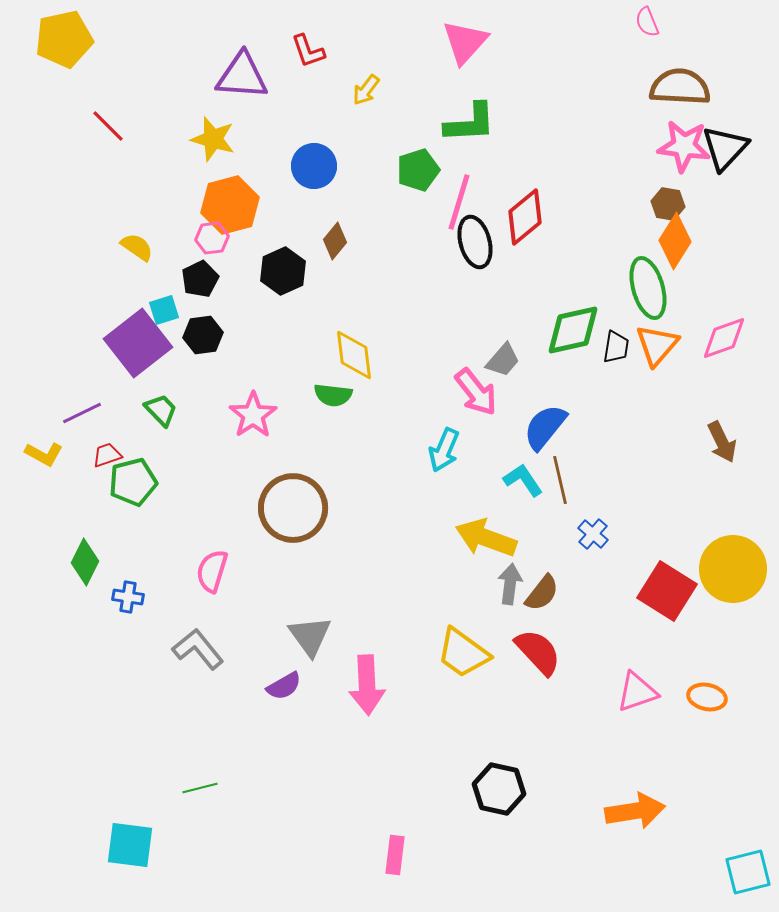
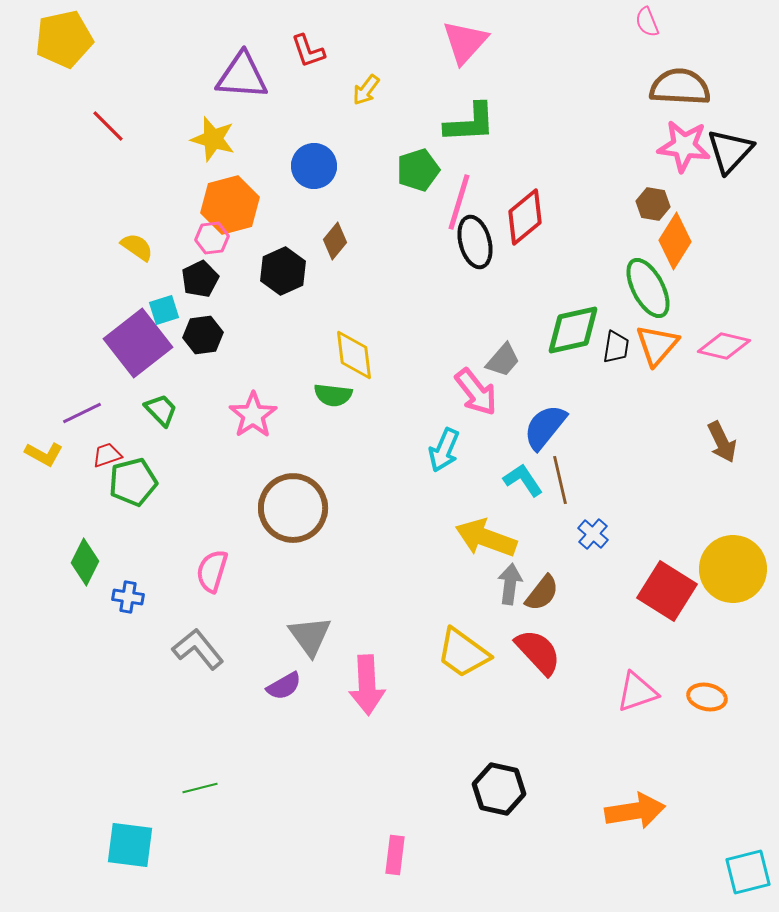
black triangle at (725, 148): moved 5 px right, 3 px down
brown hexagon at (668, 204): moved 15 px left
green ellipse at (648, 288): rotated 12 degrees counterclockwise
pink diamond at (724, 338): moved 8 px down; rotated 33 degrees clockwise
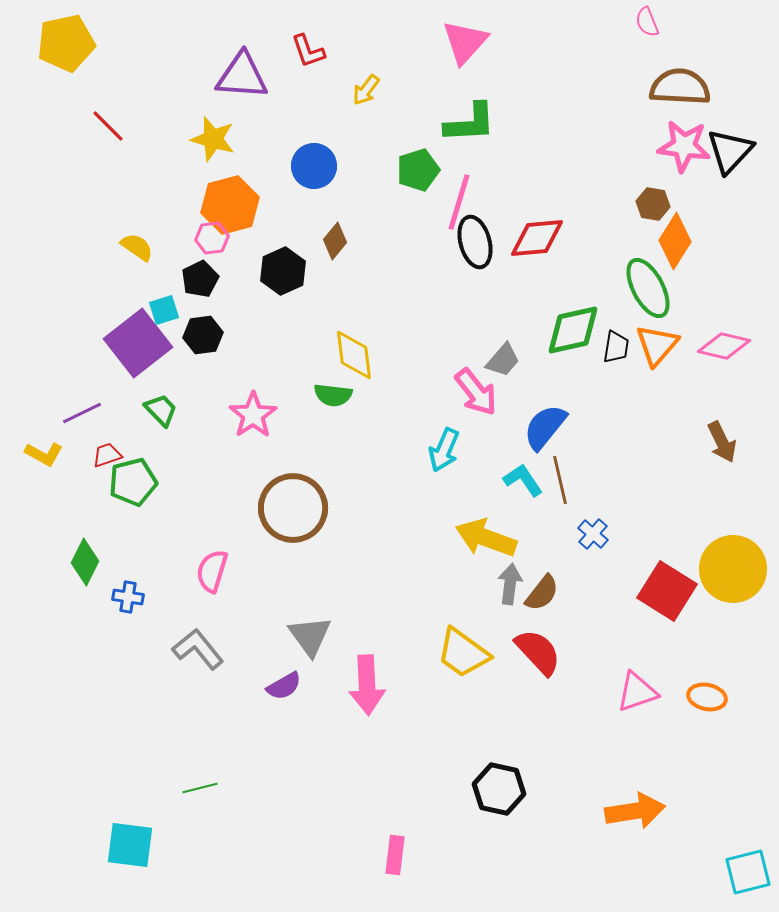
yellow pentagon at (64, 39): moved 2 px right, 4 px down
red diamond at (525, 217): moved 12 px right, 21 px down; rotated 34 degrees clockwise
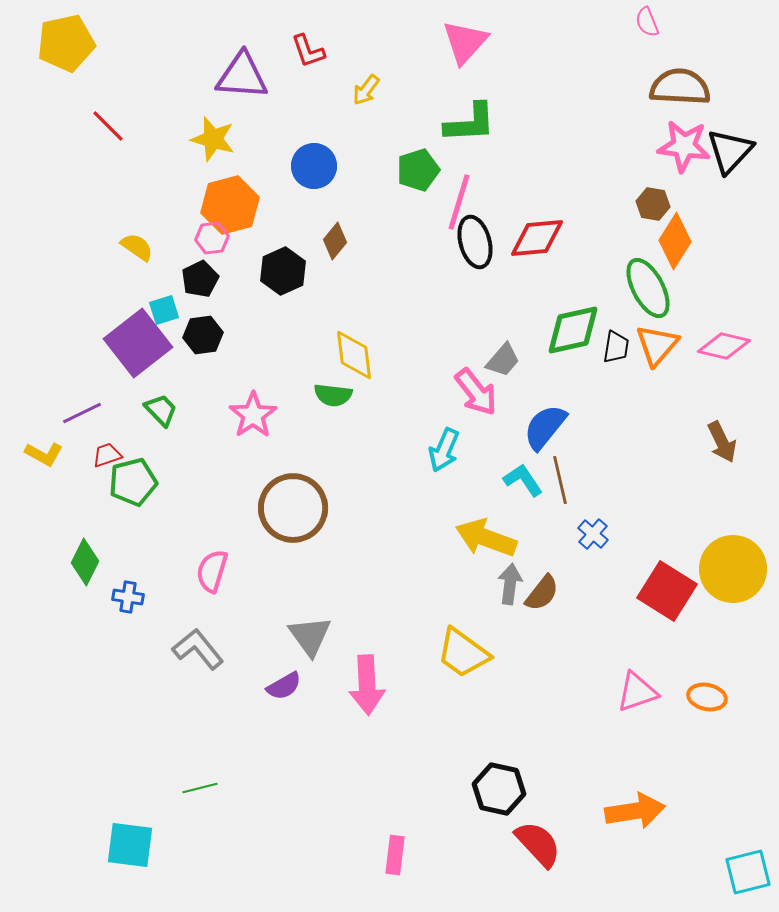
red semicircle at (538, 652): moved 192 px down
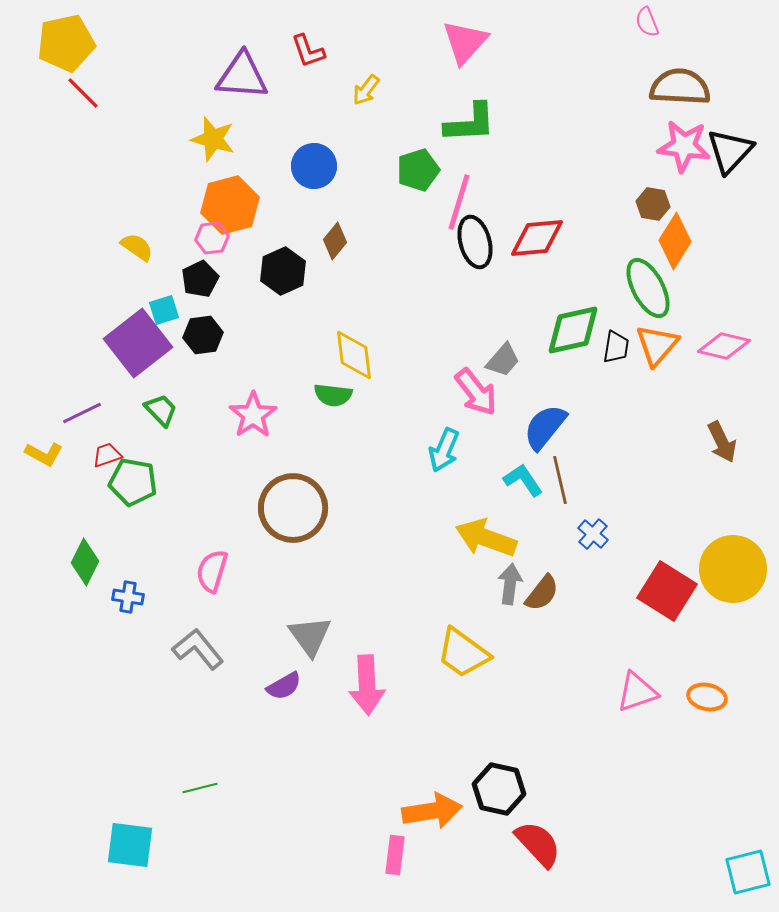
red line at (108, 126): moved 25 px left, 33 px up
green pentagon at (133, 482): rotated 24 degrees clockwise
orange arrow at (635, 811): moved 203 px left
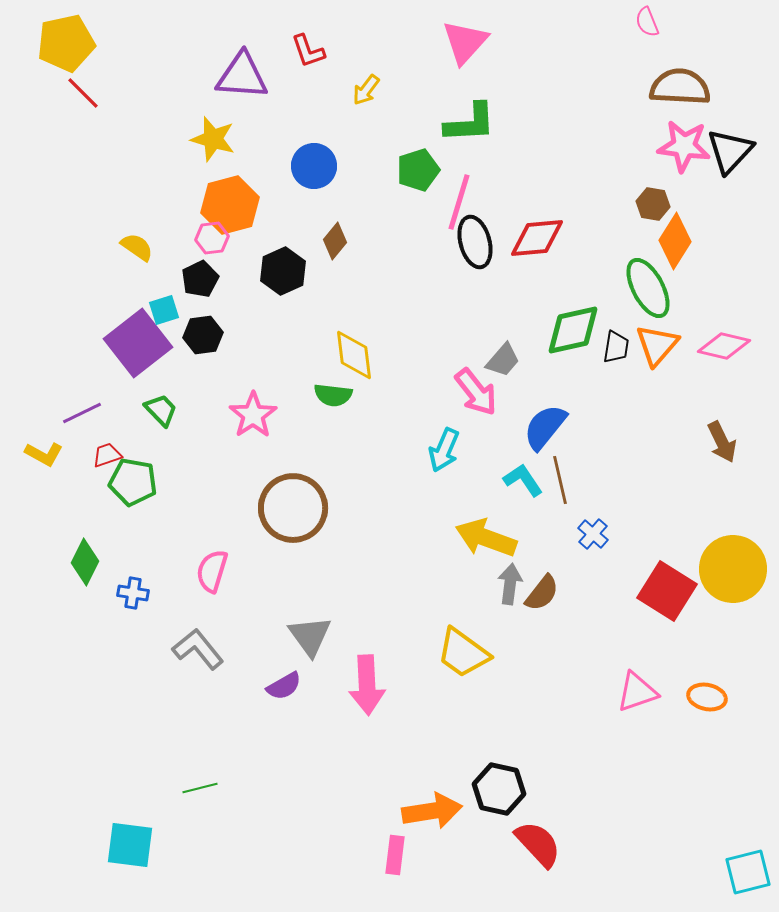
blue cross at (128, 597): moved 5 px right, 4 px up
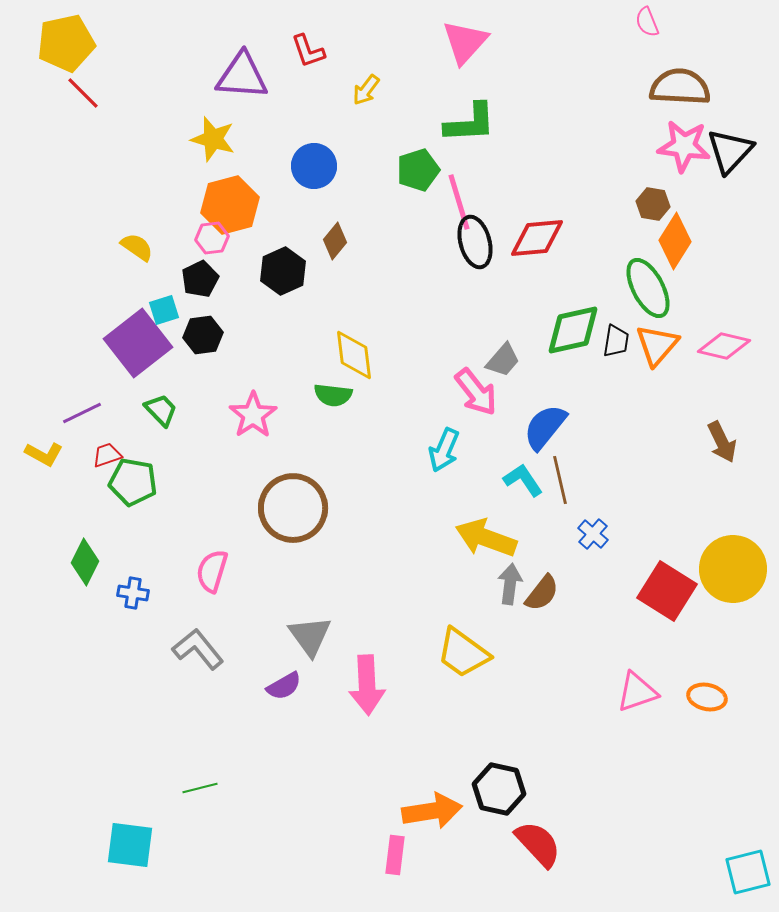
pink line at (459, 202): rotated 34 degrees counterclockwise
black trapezoid at (616, 347): moved 6 px up
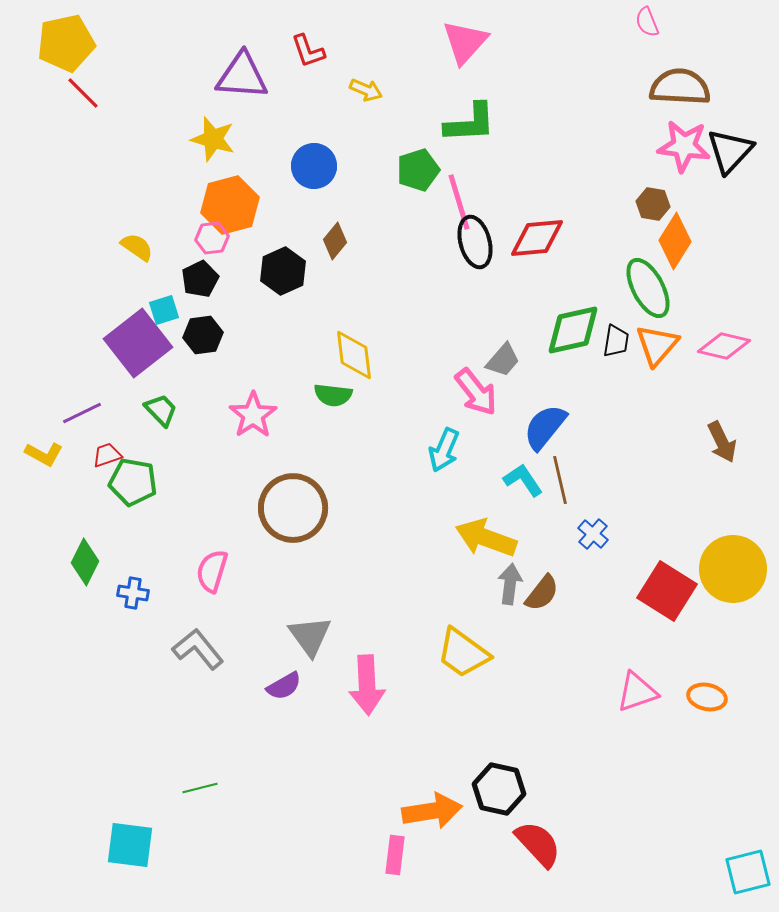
yellow arrow at (366, 90): rotated 104 degrees counterclockwise
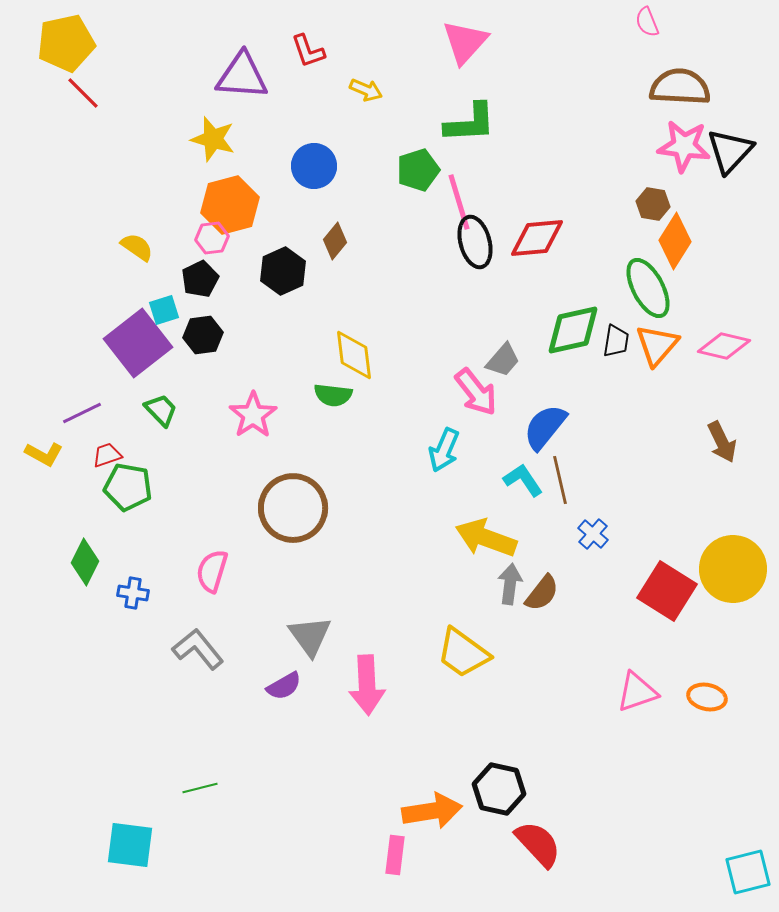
green pentagon at (133, 482): moved 5 px left, 5 px down
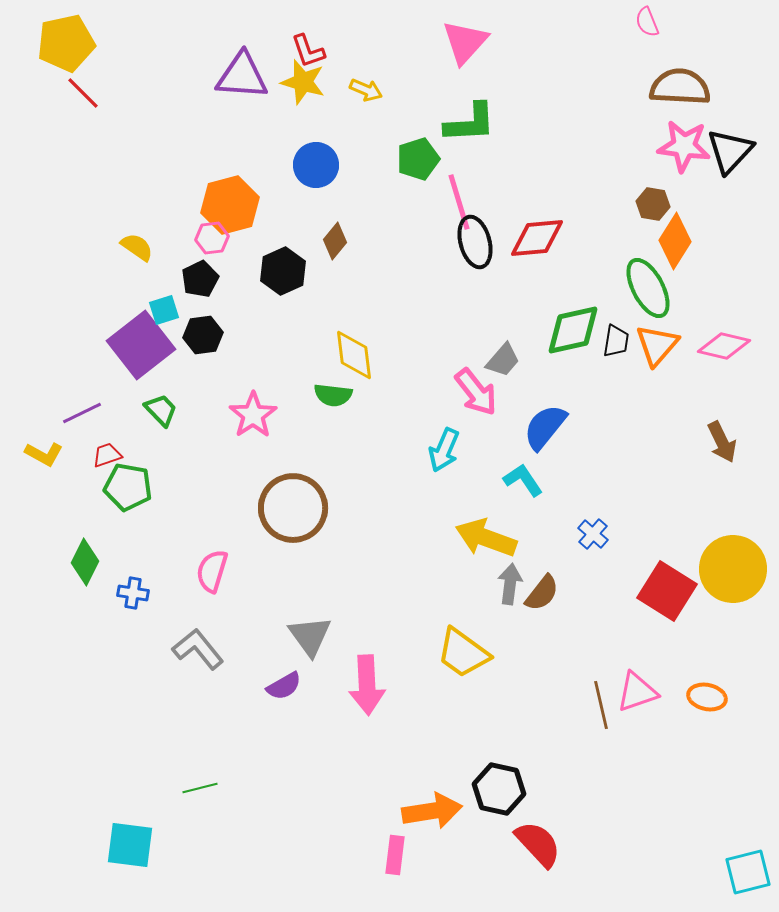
yellow star at (213, 139): moved 90 px right, 57 px up
blue circle at (314, 166): moved 2 px right, 1 px up
green pentagon at (418, 170): moved 11 px up
purple square at (138, 343): moved 3 px right, 2 px down
brown line at (560, 480): moved 41 px right, 225 px down
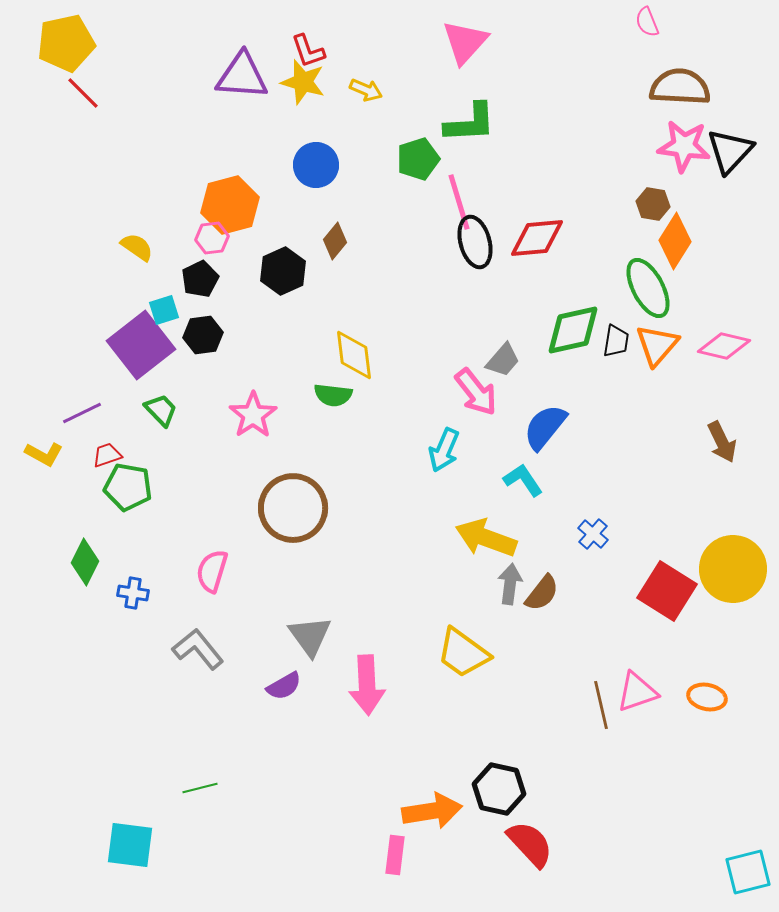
red semicircle at (538, 844): moved 8 px left
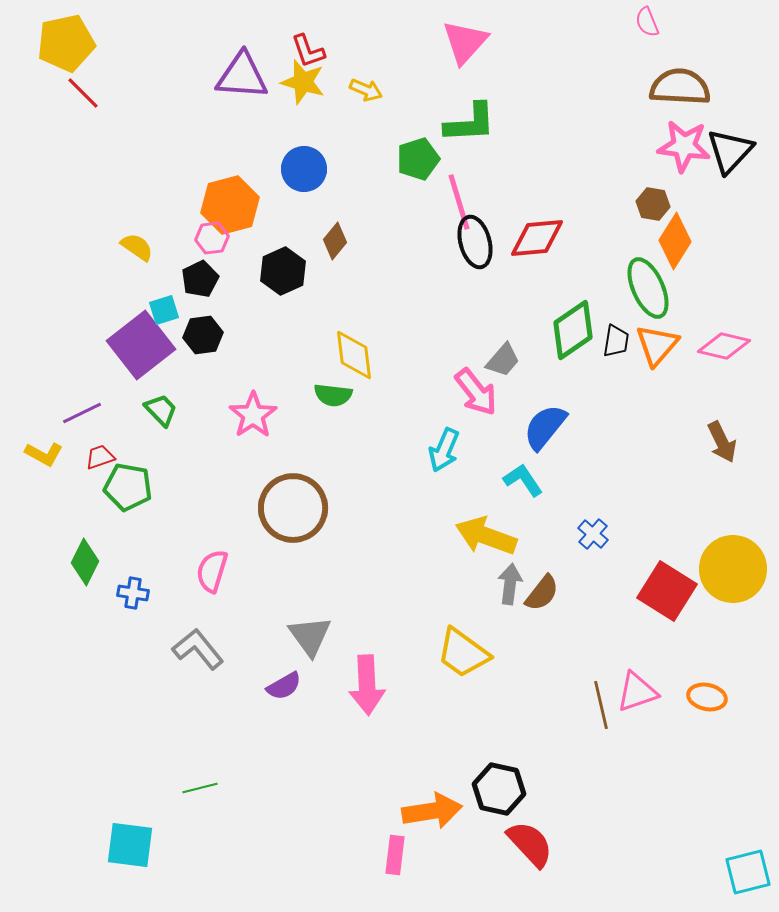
blue circle at (316, 165): moved 12 px left, 4 px down
green ellipse at (648, 288): rotated 4 degrees clockwise
green diamond at (573, 330): rotated 22 degrees counterclockwise
red trapezoid at (107, 455): moved 7 px left, 2 px down
yellow arrow at (486, 538): moved 2 px up
